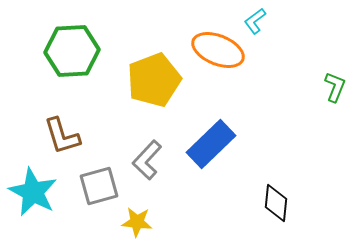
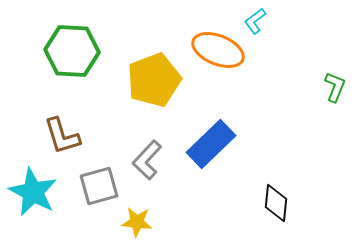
green hexagon: rotated 6 degrees clockwise
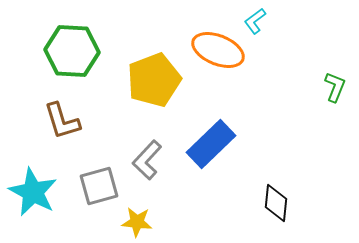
brown L-shape: moved 15 px up
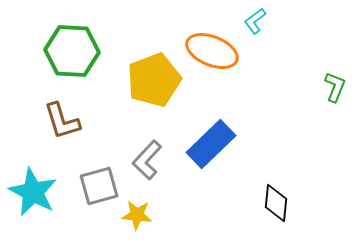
orange ellipse: moved 6 px left, 1 px down
yellow star: moved 7 px up
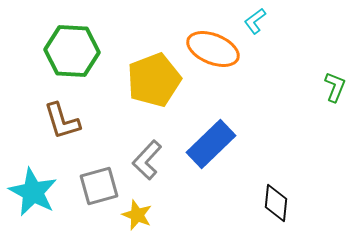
orange ellipse: moved 1 px right, 2 px up
yellow star: rotated 16 degrees clockwise
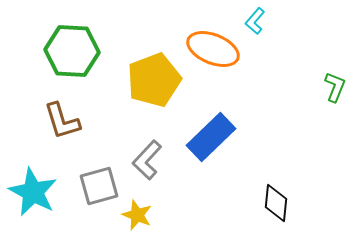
cyan L-shape: rotated 12 degrees counterclockwise
blue rectangle: moved 7 px up
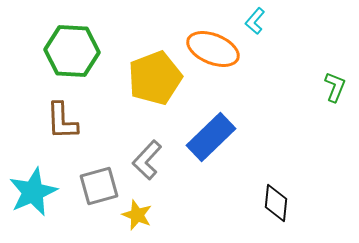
yellow pentagon: moved 1 px right, 2 px up
brown L-shape: rotated 15 degrees clockwise
cyan star: rotated 21 degrees clockwise
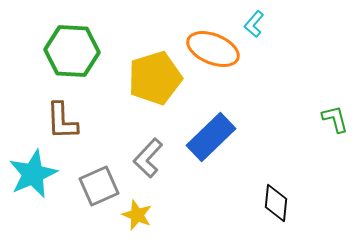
cyan L-shape: moved 1 px left, 3 px down
yellow pentagon: rotated 4 degrees clockwise
green L-shape: moved 32 px down; rotated 36 degrees counterclockwise
gray L-shape: moved 1 px right, 2 px up
gray square: rotated 9 degrees counterclockwise
cyan star: moved 18 px up
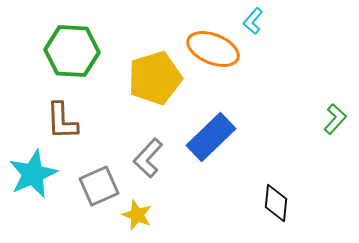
cyan L-shape: moved 1 px left, 3 px up
green L-shape: rotated 56 degrees clockwise
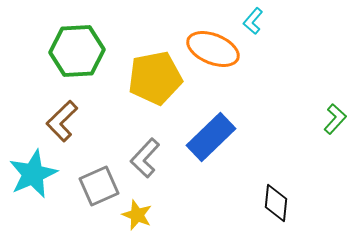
green hexagon: moved 5 px right; rotated 6 degrees counterclockwise
yellow pentagon: rotated 6 degrees clockwise
brown L-shape: rotated 48 degrees clockwise
gray L-shape: moved 3 px left
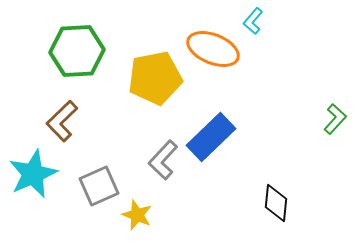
gray L-shape: moved 18 px right, 2 px down
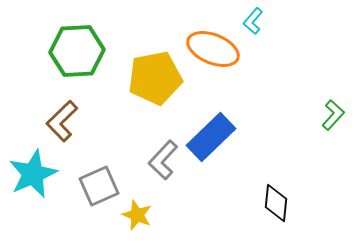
green L-shape: moved 2 px left, 4 px up
